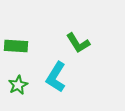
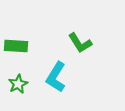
green L-shape: moved 2 px right
green star: moved 1 px up
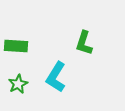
green L-shape: moved 4 px right; rotated 50 degrees clockwise
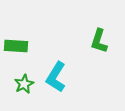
green L-shape: moved 15 px right, 2 px up
green star: moved 6 px right
